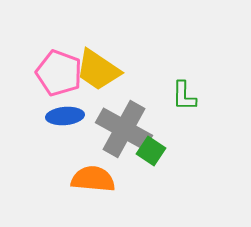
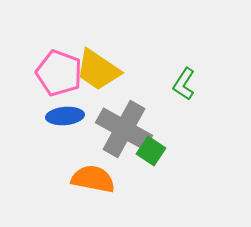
green L-shape: moved 12 px up; rotated 32 degrees clockwise
orange semicircle: rotated 6 degrees clockwise
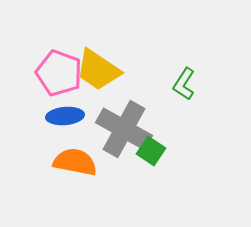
orange semicircle: moved 18 px left, 17 px up
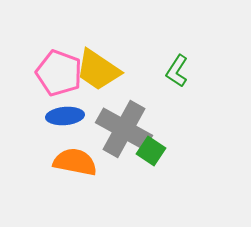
green L-shape: moved 7 px left, 13 px up
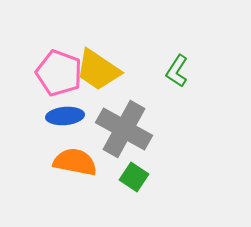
green square: moved 17 px left, 26 px down
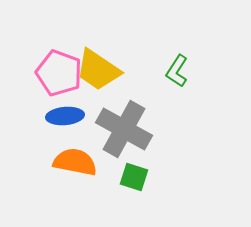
green square: rotated 16 degrees counterclockwise
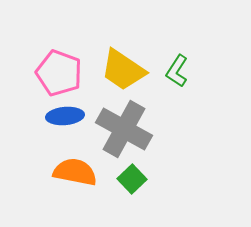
yellow trapezoid: moved 25 px right
orange semicircle: moved 10 px down
green square: moved 2 px left, 2 px down; rotated 28 degrees clockwise
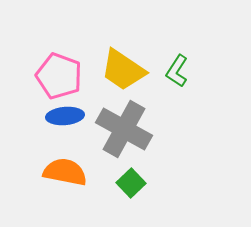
pink pentagon: moved 3 px down
orange semicircle: moved 10 px left
green square: moved 1 px left, 4 px down
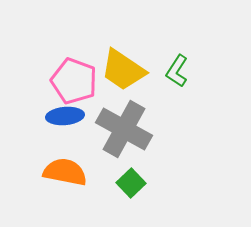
pink pentagon: moved 15 px right, 5 px down
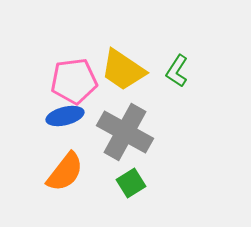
pink pentagon: rotated 27 degrees counterclockwise
blue ellipse: rotated 9 degrees counterclockwise
gray cross: moved 1 px right, 3 px down
orange semicircle: rotated 117 degrees clockwise
green square: rotated 12 degrees clockwise
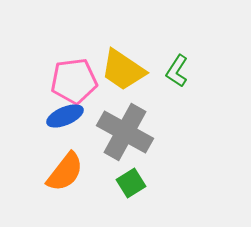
blue ellipse: rotated 9 degrees counterclockwise
